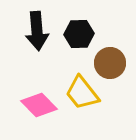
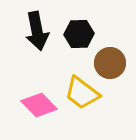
black arrow: rotated 6 degrees counterclockwise
yellow trapezoid: rotated 15 degrees counterclockwise
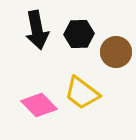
black arrow: moved 1 px up
brown circle: moved 6 px right, 11 px up
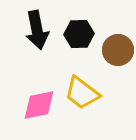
brown circle: moved 2 px right, 2 px up
pink diamond: rotated 57 degrees counterclockwise
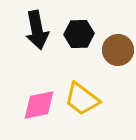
yellow trapezoid: moved 6 px down
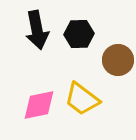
brown circle: moved 10 px down
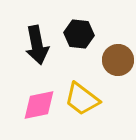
black arrow: moved 15 px down
black hexagon: rotated 8 degrees clockwise
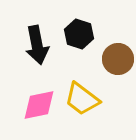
black hexagon: rotated 12 degrees clockwise
brown circle: moved 1 px up
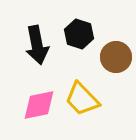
brown circle: moved 2 px left, 2 px up
yellow trapezoid: rotated 9 degrees clockwise
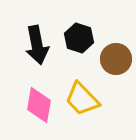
black hexagon: moved 4 px down
brown circle: moved 2 px down
pink diamond: rotated 69 degrees counterclockwise
